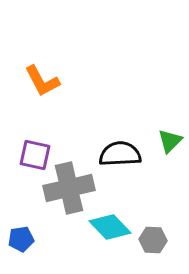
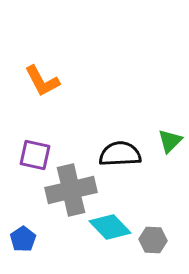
gray cross: moved 2 px right, 2 px down
blue pentagon: moved 2 px right; rotated 25 degrees counterclockwise
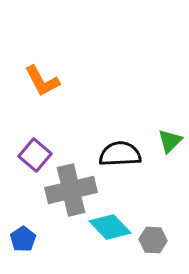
purple square: rotated 28 degrees clockwise
